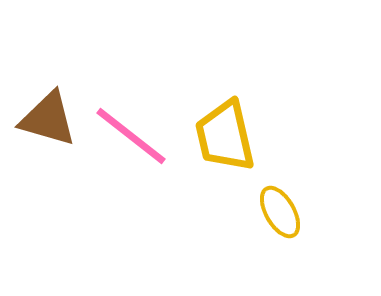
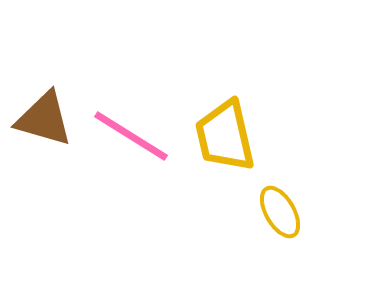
brown triangle: moved 4 px left
pink line: rotated 6 degrees counterclockwise
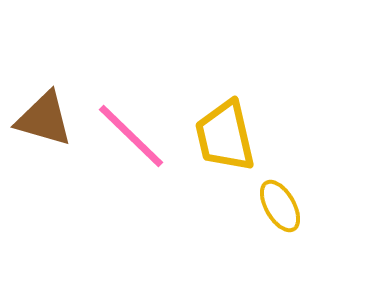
pink line: rotated 12 degrees clockwise
yellow ellipse: moved 6 px up
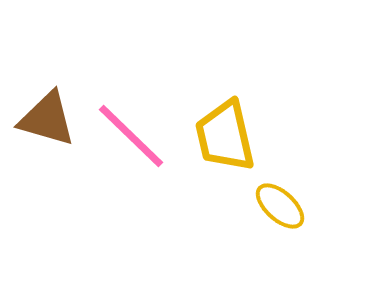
brown triangle: moved 3 px right
yellow ellipse: rotated 18 degrees counterclockwise
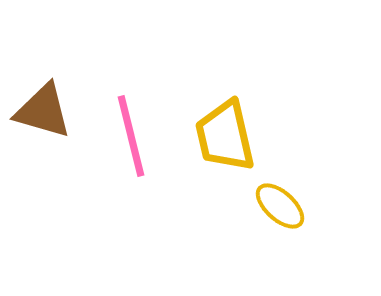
brown triangle: moved 4 px left, 8 px up
pink line: rotated 32 degrees clockwise
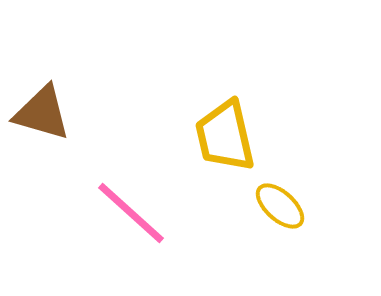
brown triangle: moved 1 px left, 2 px down
pink line: moved 77 px down; rotated 34 degrees counterclockwise
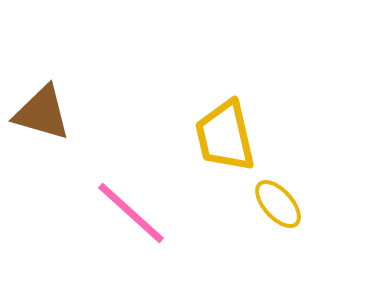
yellow ellipse: moved 2 px left, 2 px up; rotated 6 degrees clockwise
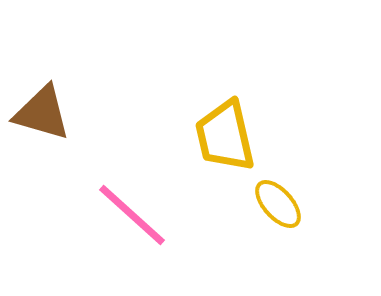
pink line: moved 1 px right, 2 px down
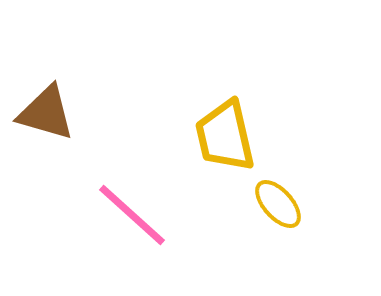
brown triangle: moved 4 px right
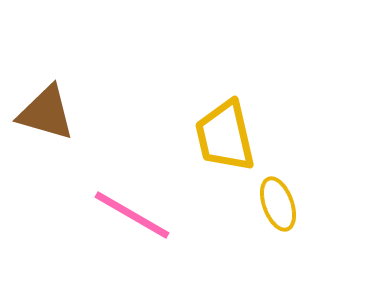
yellow ellipse: rotated 22 degrees clockwise
pink line: rotated 12 degrees counterclockwise
